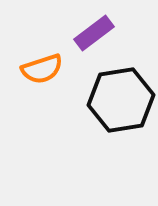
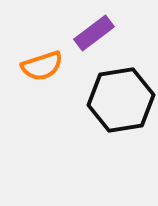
orange semicircle: moved 3 px up
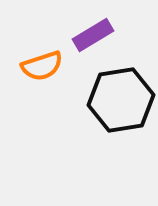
purple rectangle: moved 1 px left, 2 px down; rotated 6 degrees clockwise
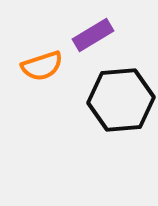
black hexagon: rotated 4 degrees clockwise
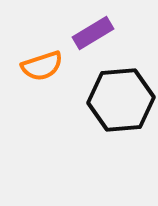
purple rectangle: moved 2 px up
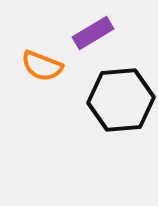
orange semicircle: rotated 39 degrees clockwise
